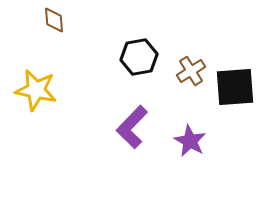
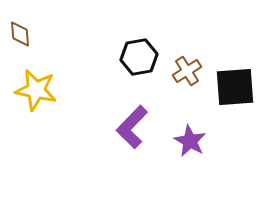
brown diamond: moved 34 px left, 14 px down
brown cross: moved 4 px left
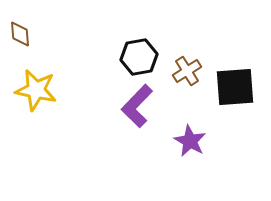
purple L-shape: moved 5 px right, 21 px up
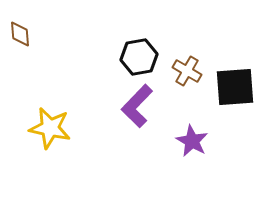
brown cross: rotated 28 degrees counterclockwise
yellow star: moved 14 px right, 38 px down
purple star: moved 2 px right
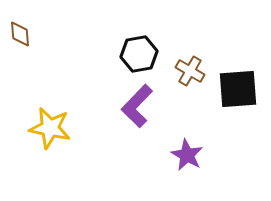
black hexagon: moved 3 px up
brown cross: moved 3 px right
black square: moved 3 px right, 2 px down
purple star: moved 5 px left, 14 px down
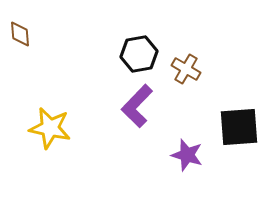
brown cross: moved 4 px left, 2 px up
black square: moved 1 px right, 38 px down
purple star: rotated 12 degrees counterclockwise
